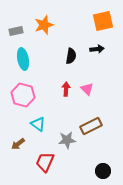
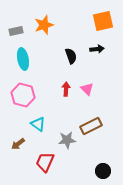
black semicircle: rotated 28 degrees counterclockwise
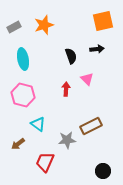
gray rectangle: moved 2 px left, 4 px up; rotated 16 degrees counterclockwise
pink triangle: moved 10 px up
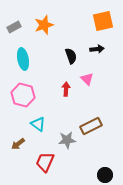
black circle: moved 2 px right, 4 px down
